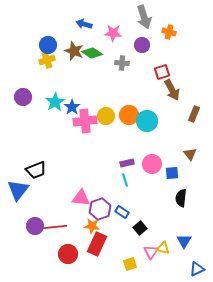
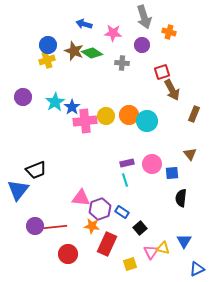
red rectangle at (97, 244): moved 10 px right
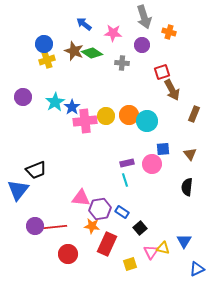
blue arrow at (84, 24): rotated 21 degrees clockwise
blue circle at (48, 45): moved 4 px left, 1 px up
blue square at (172, 173): moved 9 px left, 24 px up
black semicircle at (181, 198): moved 6 px right, 11 px up
purple hexagon at (100, 209): rotated 10 degrees clockwise
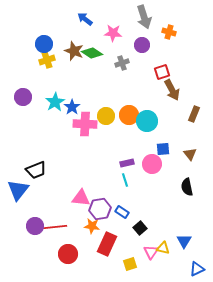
blue arrow at (84, 24): moved 1 px right, 5 px up
gray cross at (122, 63): rotated 24 degrees counterclockwise
pink cross at (85, 121): moved 3 px down; rotated 10 degrees clockwise
black semicircle at (187, 187): rotated 18 degrees counterclockwise
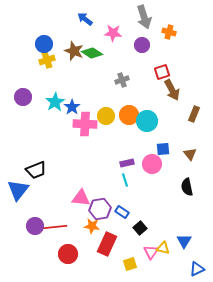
gray cross at (122, 63): moved 17 px down
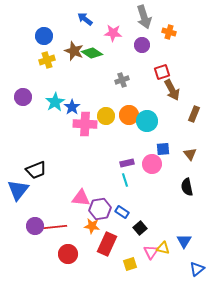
blue circle at (44, 44): moved 8 px up
blue triangle at (197, 269): rotated 14 degrees counterclockwise
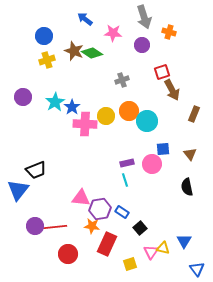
orange circle at (129, 115): moved 4 px up
blue triangle at (197, 269): rotated 28 degrees counterclockwise
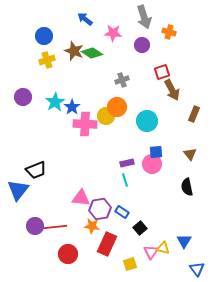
orange circle at (129, 111): moved 12 px left, 4 px up
blue square at (163, 149): moved 7 px left, 3 px down
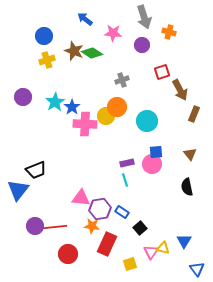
brown arrow at (172, 90): moved 8 px right
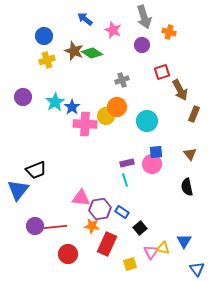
pink star at (113, 33): moved 3 px up; rotated 18 degrees clockwise
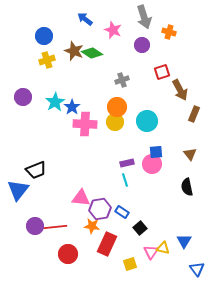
yellow circle at (106, 116): moved 9 px right, 6 px down
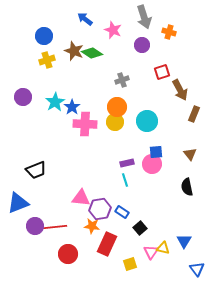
blue triangle at (18, 190): moved 13 px down; rotated 30 degrees clockwise
